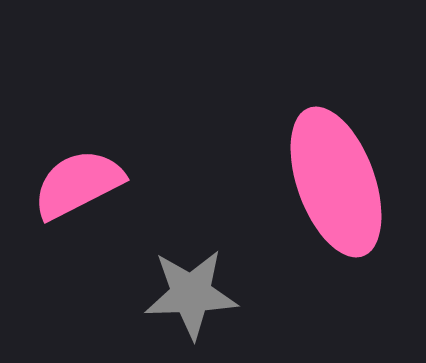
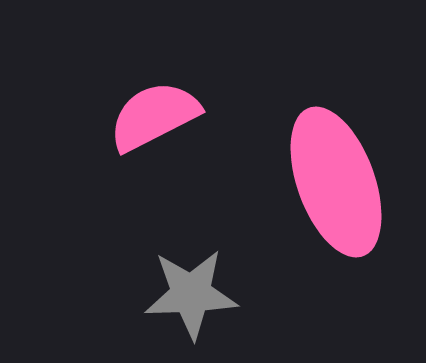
pink semicircle: moved 76 px right, 68 px up
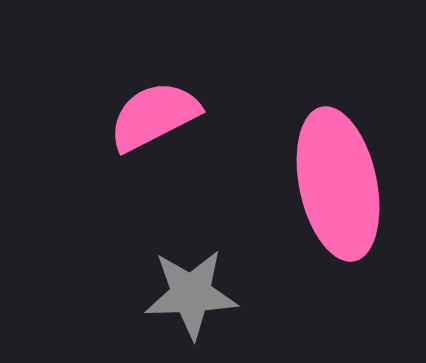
pink ellipse: moved 2 px right, 2 px down; rotated 8 degrees clockwise
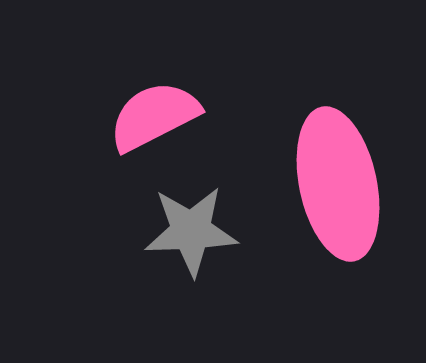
gray star: moved 63 px up
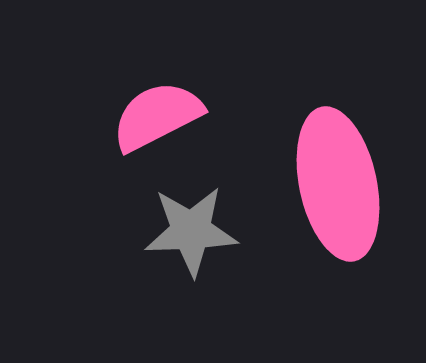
pink semicircle: moved 3 px right
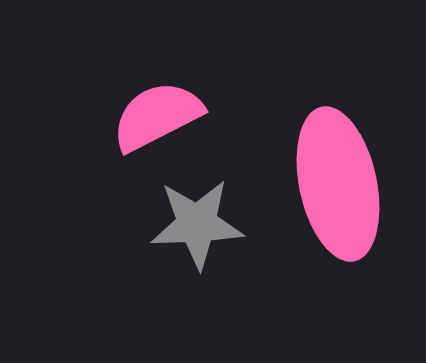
gray star: moved 6 px right, 7 px up
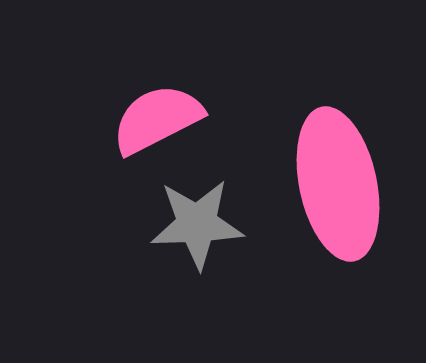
pink semicircle: moved 3 px down
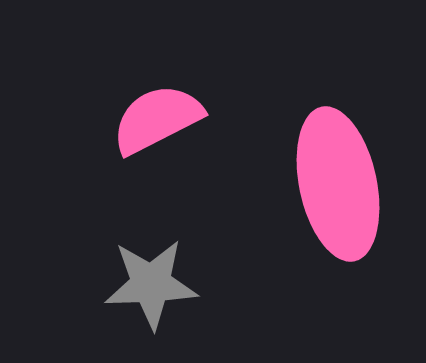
gray star: moved 46 px left, 60 px down
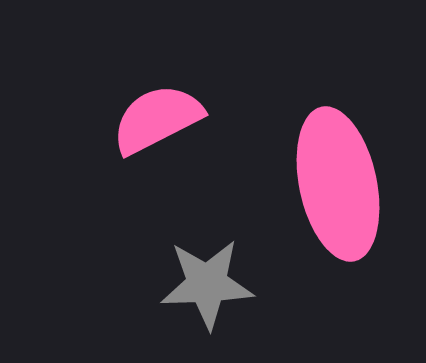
gray star: moved 56 px right
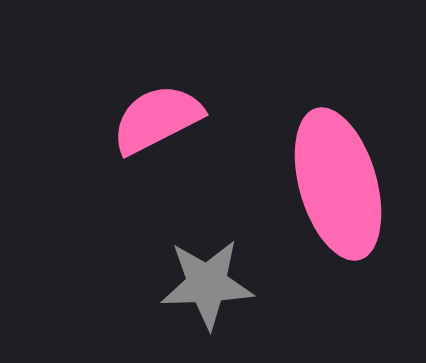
pink ellipse: rotated 4 degrees counterclockwise
